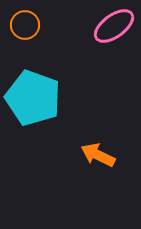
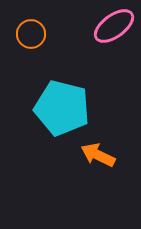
orange circle: moved 6 px right, 9 px down
cyan pentagon: moved 29 px right, 10 px down; rotated 6 degrees counterclockwise
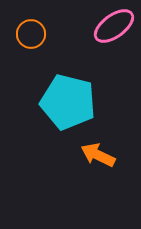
cyan pentagon: moved 6 px right, 6 px up
